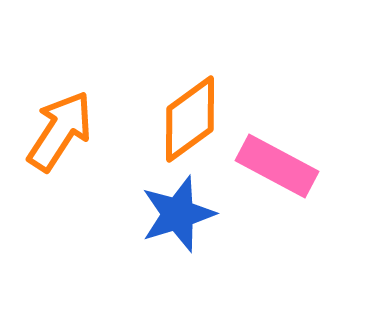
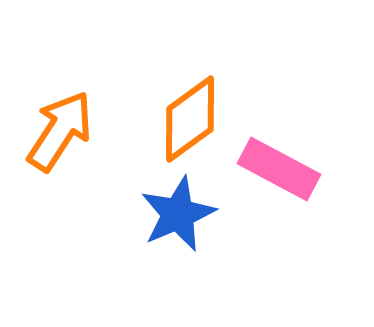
pink rectangle: moved 2 px right, 3 px down
blue star: rotated 6 degrees counterclockwise
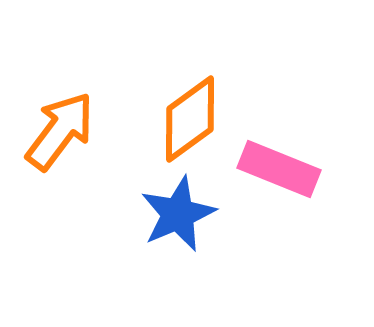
orange arrow: rotated 4 degrees clockwise
pink rectangle: rotated 6 degrees counterclockwise
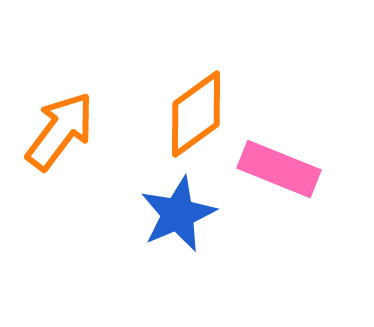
orange diamond: moved 6 px right, 5 px up
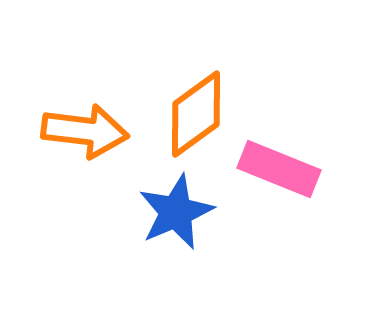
orange arrow: moved 25 px right; rotated 60 degrees clockwise
blue star: moved 2 px left, 2 px up
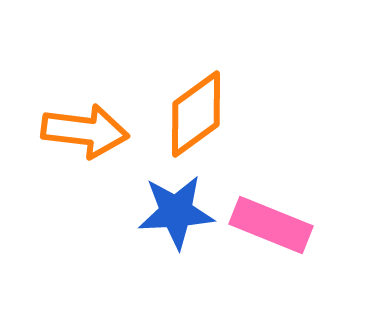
pink rectangle: moved 8 px left, 56 px down
blue star: rotated 20 degrees clockwise
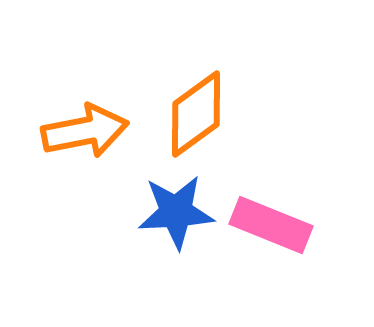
orange arrow: rotated 18 degrees counterclockwise
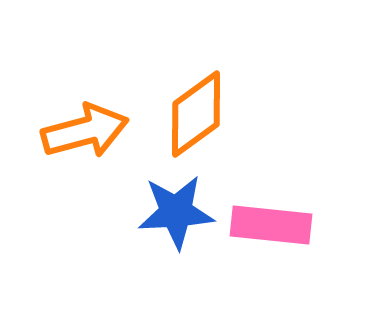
orange arrow: rotated 4 degrees counterclockwise
pink rectangle: rotated 16 degrees counterclockwise
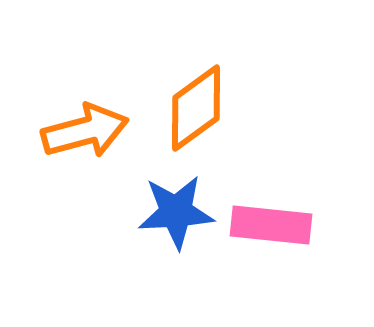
orange diamond: moved 6 px up
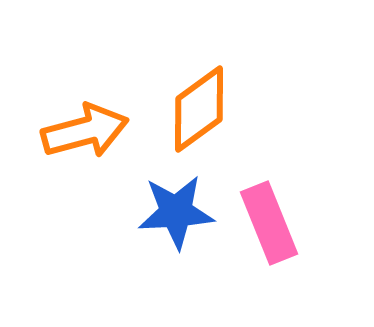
orange diamond: moved 3 px right, 1 px down
pink rectangle: moved 2 px left, 2 px up; rotated 62 degrees clockwise
